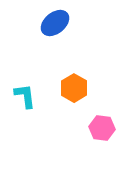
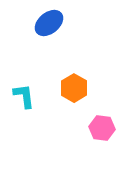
blue ellipse: moved 6 px left
cyan L-shape: moved 1 px left
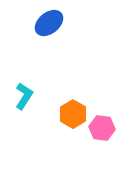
orange hexagon: moved 1 px left, 26 px down
cyan L-shape: rotated 40 degrees clockwise
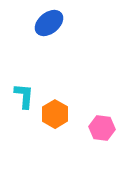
cyan L-shape: rotated 28 degrees counterclockwise
orange hexagon: moved 18 px left
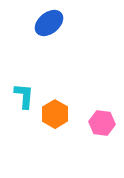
pink hexagon: moved 5 px up
